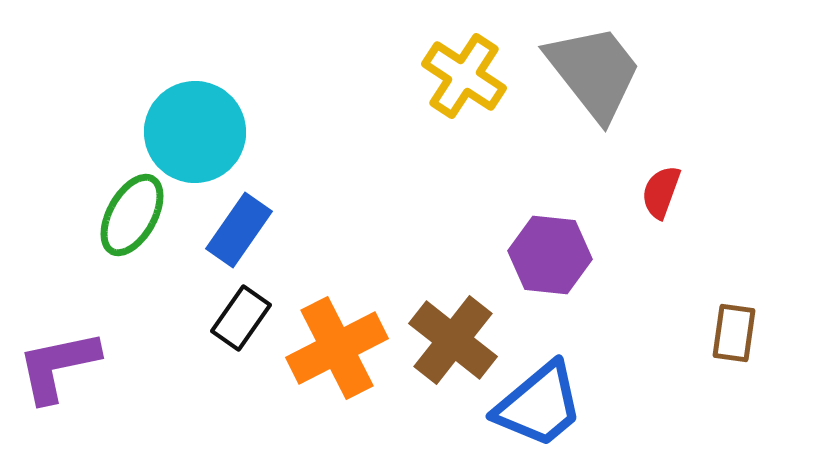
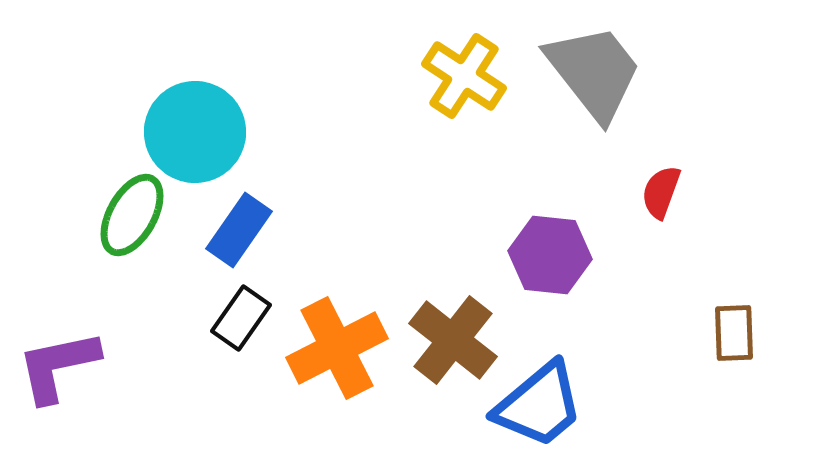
brown rectangle: rotated 10 degrees counterclockwise
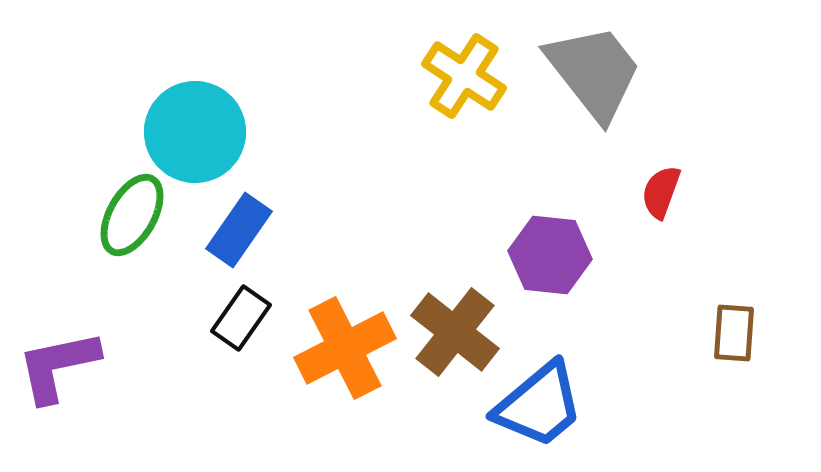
brown rectangle: rotated 6 degrees clockwise
brown cross: moved 2 px right, 8 px up
orange cross: moved 8 px right
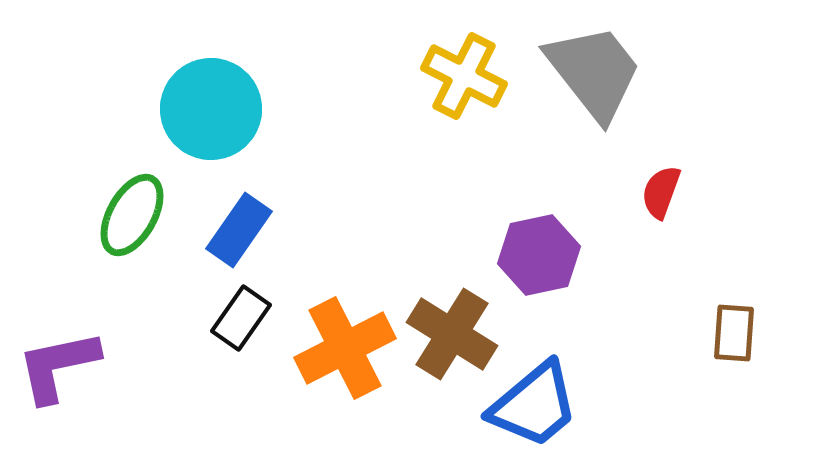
yellow cross: rotated 6 degrees counterclockwise
cyan circle: moved 16 px right, 23 px up
purple hexagon: moved 11 px left; rotated 18 degrees counterclockwise
brown cross: moved 3 px left, 2 px down; rotated 6 degrees counterclockwise
blue trapezoid: moved 5 px left
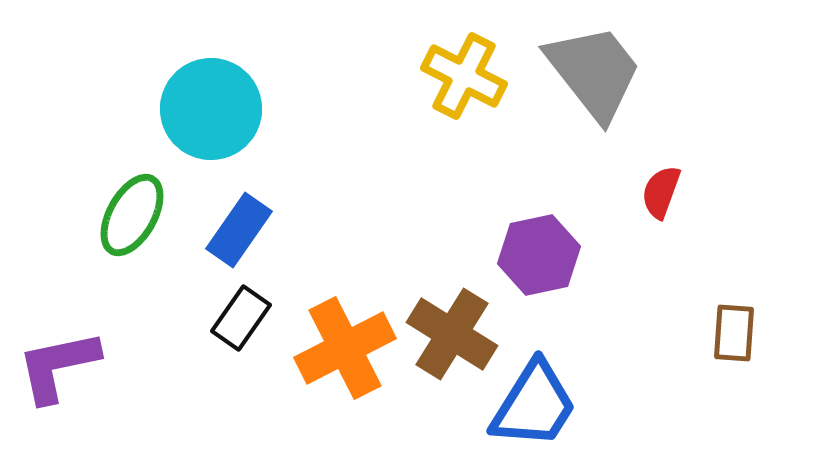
blue trapezoid: rotated 18 degrees counterclockwise
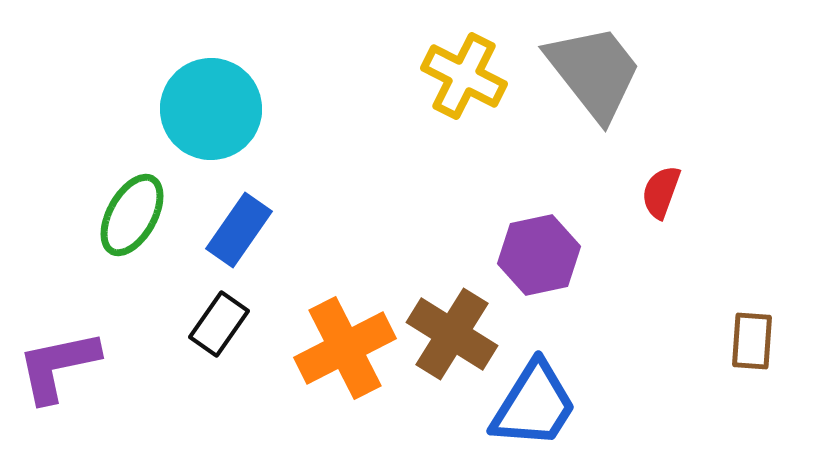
black rectangle: moved 22 px left, 6 px down
brown rectangle: moved 18 px right, 8 px down
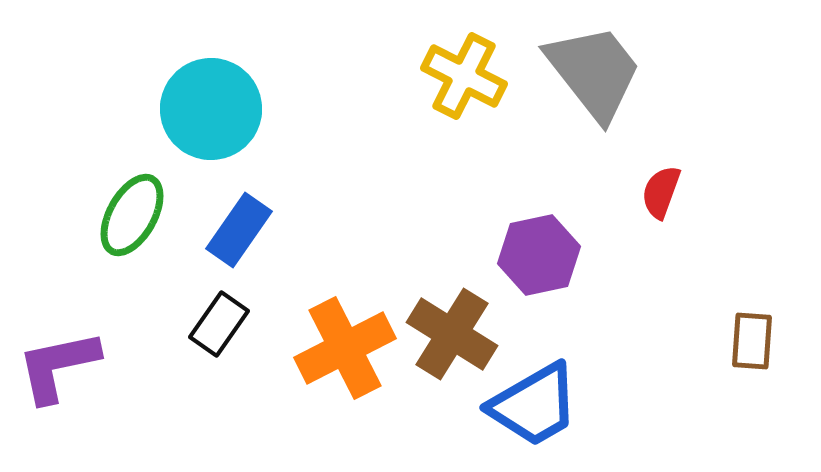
blue trapezoid: rotated 28 degrees clockwise
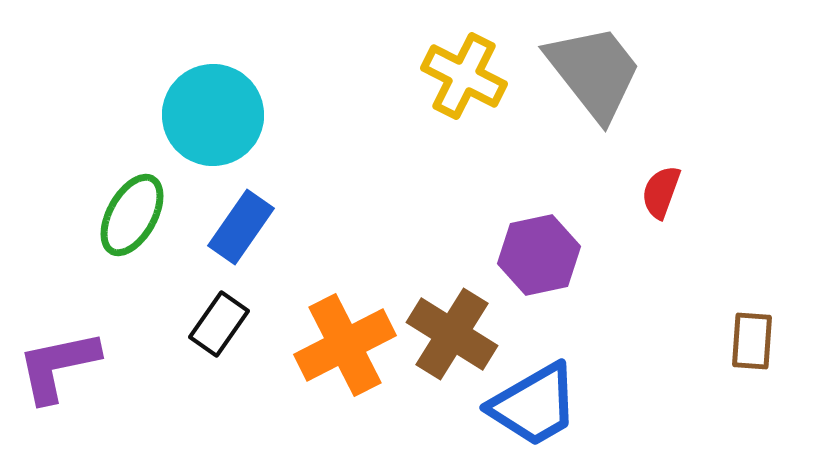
cyan circle: moved 2 px right, 6 px down
blue rectangle: moved 2 px right, 3 px up
orange cross: moved 3 px up
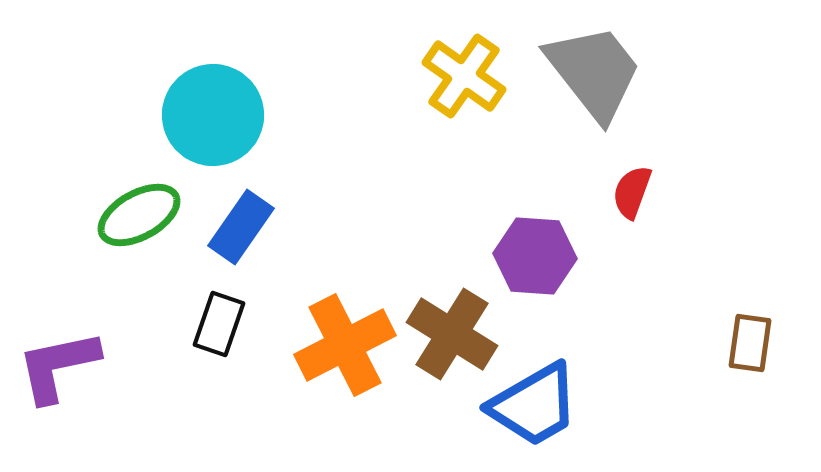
yellow cross: rotated 8 degrees clockwise
red semicircle: moved 29 px left
green ellipse: moved 7 px right; rotated 32 degrees clockwise
purple hexagon: moved 4 px left, 1 px down; rotated 16 degrees clockwise
black rectangle: rotated 16 degrees counterclockwise
brown rectangle: moved 2 px left, 2 px down; rotated 4 degrees clockwise
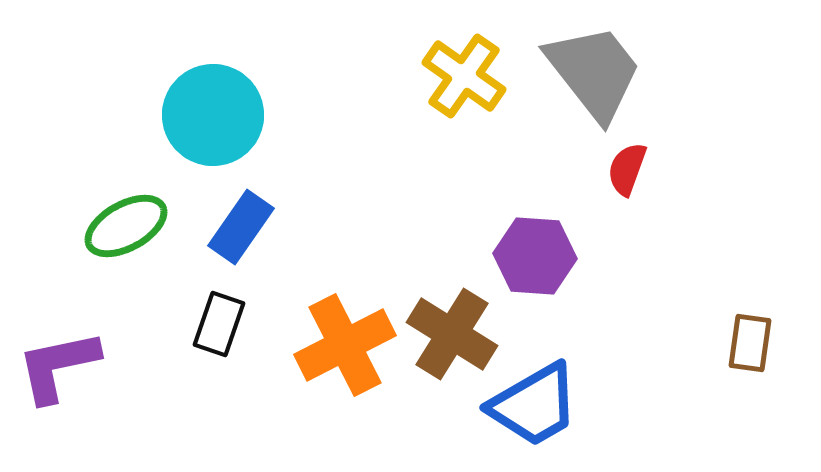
red semicircle: moved 5 px left, 23 px up
green ellipse: moved 13 px left, 11 px down
